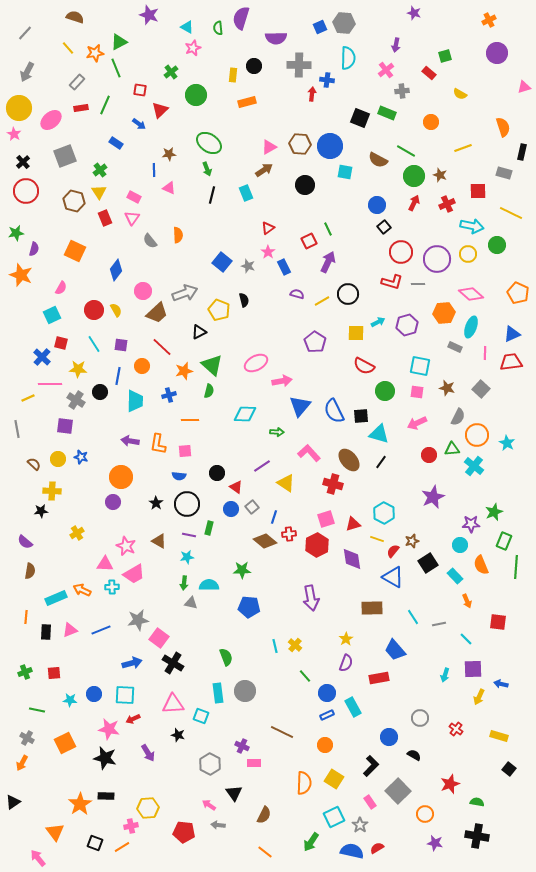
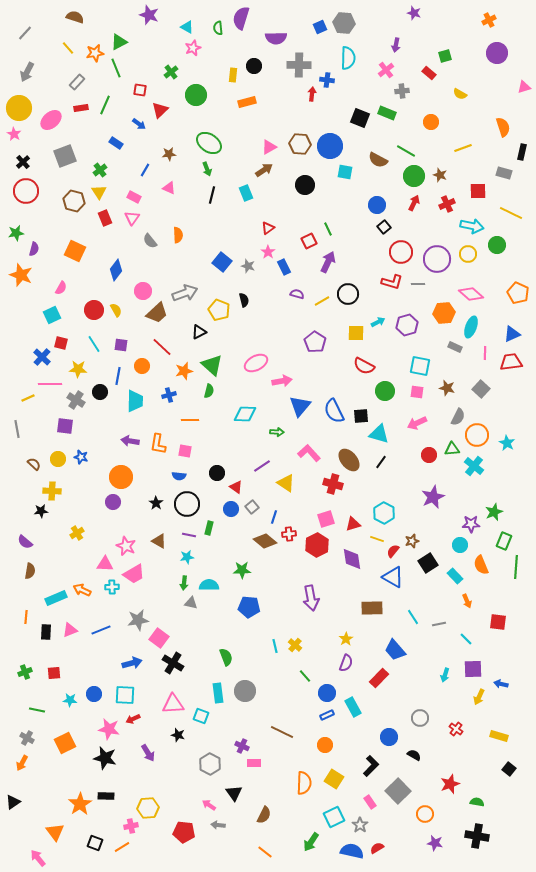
blue line at (154, 170): moved 9 px left; rotated 32 degrees clockwise
pink square at (185, 451): rotated 16 degrees clockwise
red rectangle at (379, 678): rotated 36 degrees counterclockwise
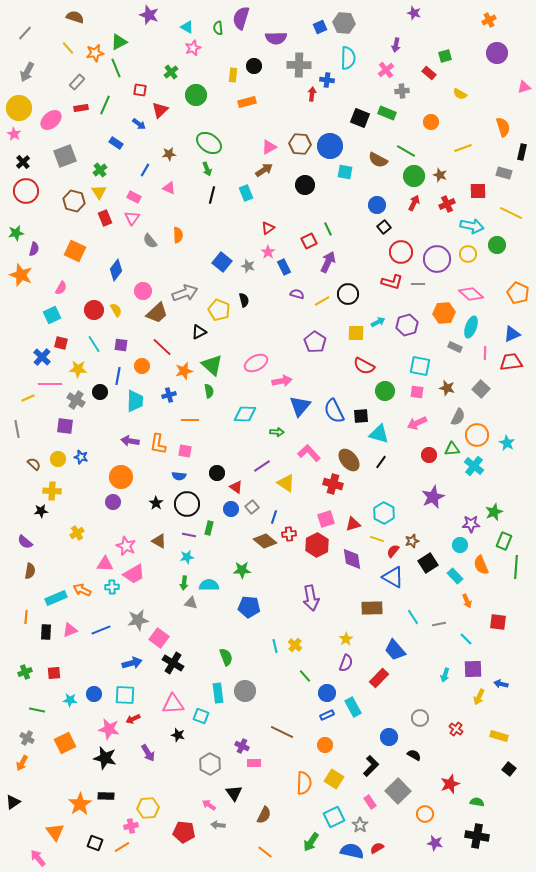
green semicircle at (209, 391): rotated 24 degrees counterclockwise
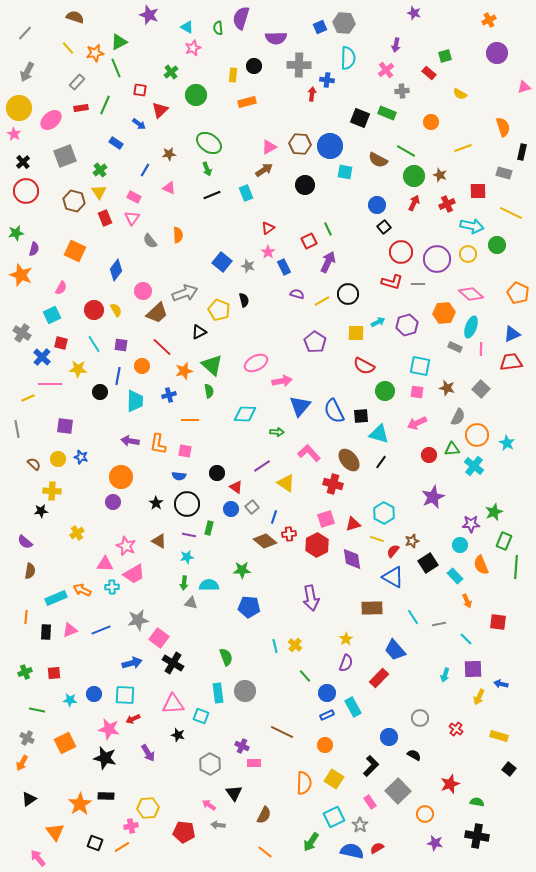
black line at (212, 195): rotated 54 degrees clockwise
pink line at (485, 353): moved 4 px left, 4 px up
gray cross at (76, 400): moved 54 px left, 67 px up
black triangle at (13, 802): moved 16 px right, 3 px up
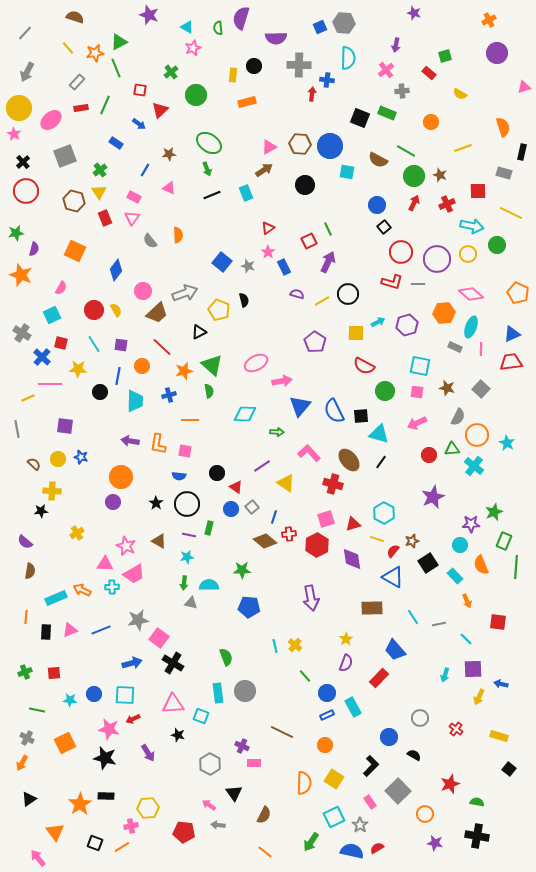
cyan square at (345, 172): moved 2 px right
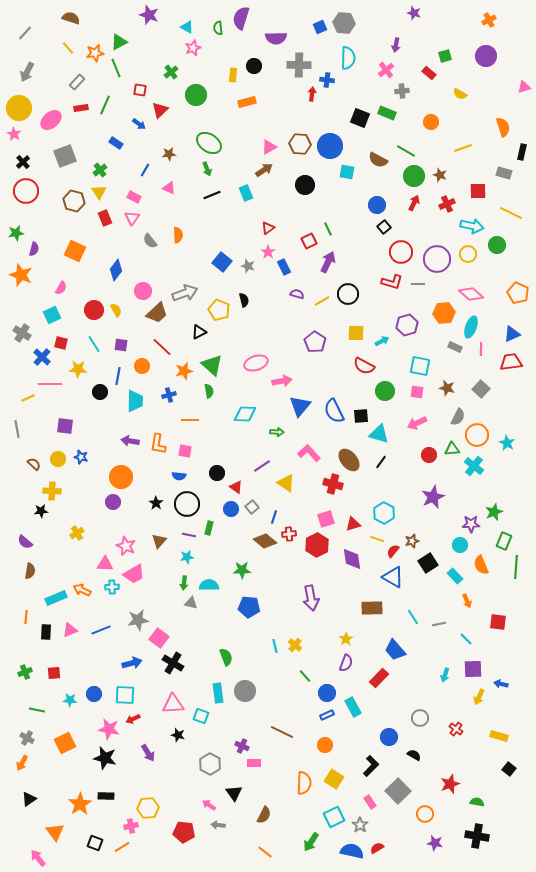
brown semicircle at (75, 17): moved 4 px left, 1 px down
purple circle at (497, 53): moved 11 px left, 3 px down
cyan arrow at (378, 322): moved 4 px right, 19 px down
pink ellipse at (256, 363): rotated 10 degrees clockwise
brown triangle at (159, 541): rotated 42 degrees clockwise
